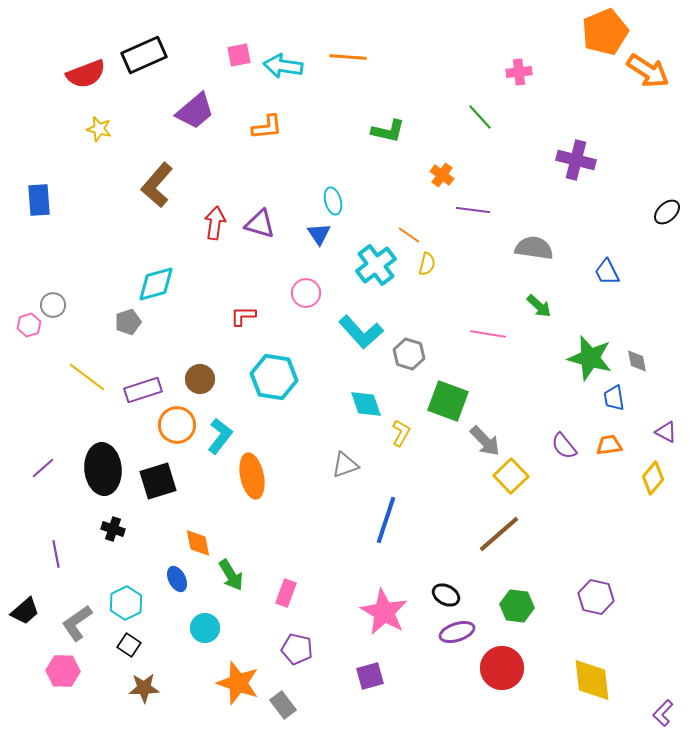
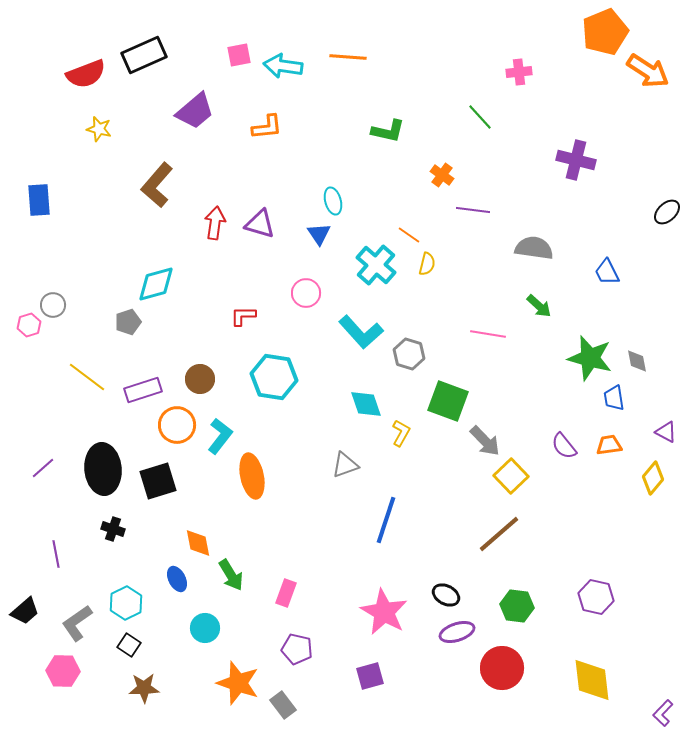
cyan cross at (376, 265): rotated 12 degrees counterclockwise
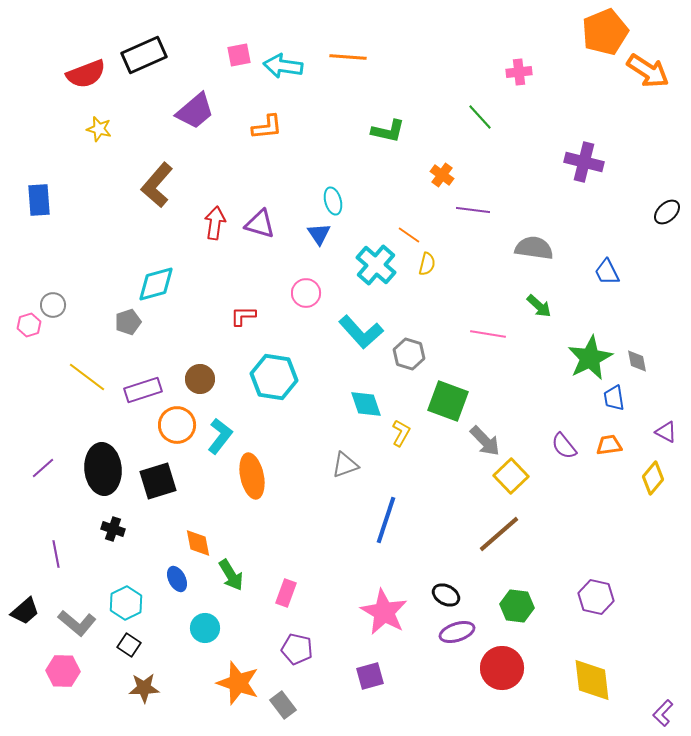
purple cross at (576, 160): moved 8 px right, 2 px down
green star at (590, 358): rotated 30 degrees clockwise
gray L-shape at (77, 623): rotated 105 degrees counterclockwise
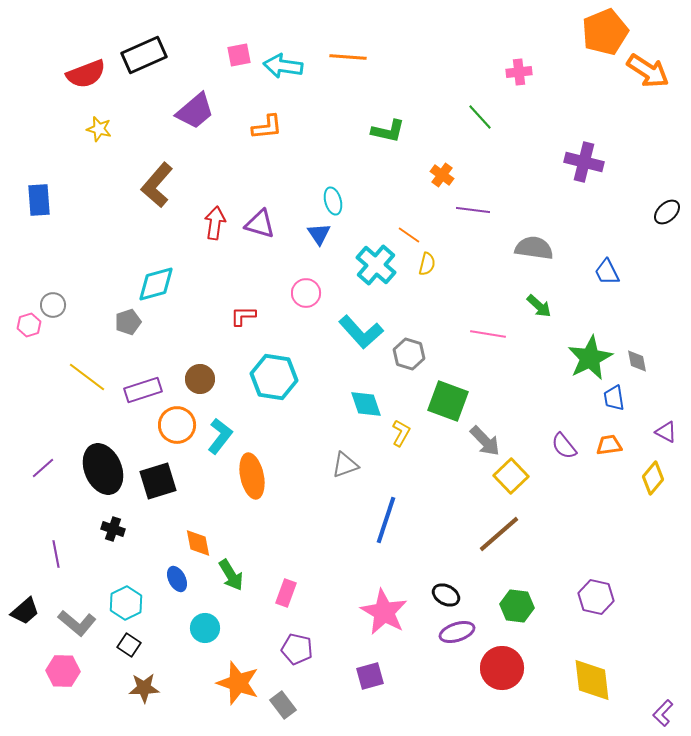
black ellipse at (103, 469): rotated 18 degrees counterclockwise
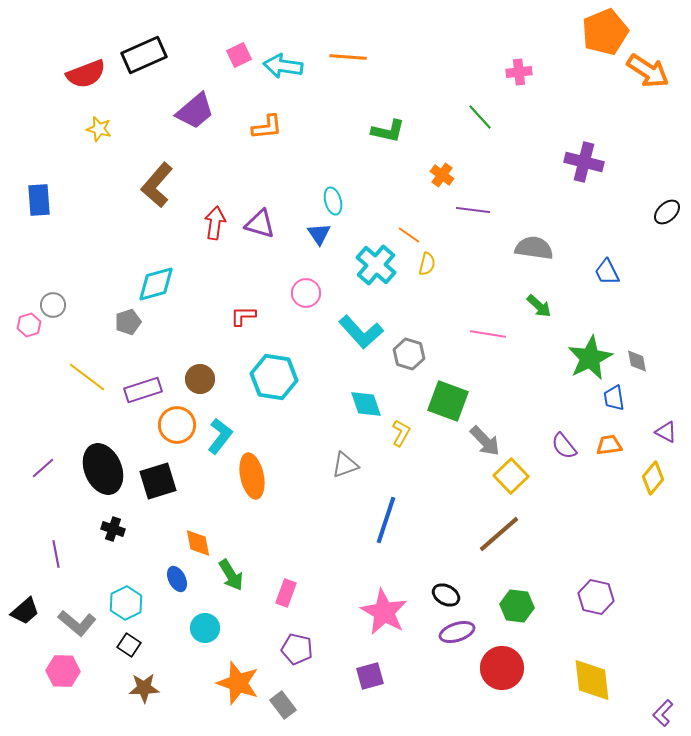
pink square at (239, 55): rotated 15 degrees counterclockwise
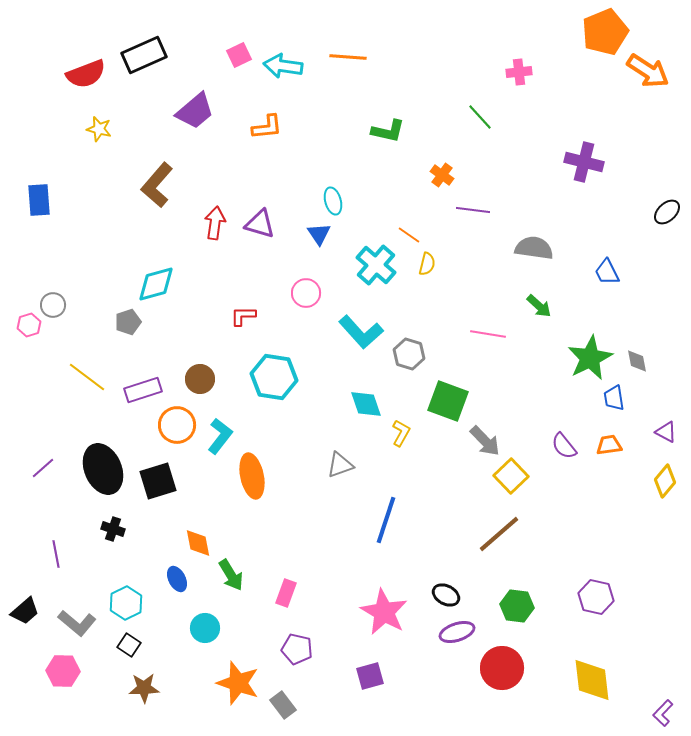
gray triangle at (345, 465): moved 5 px left
yellow diamond at (653, 478): moved 12 px right, 3 px down
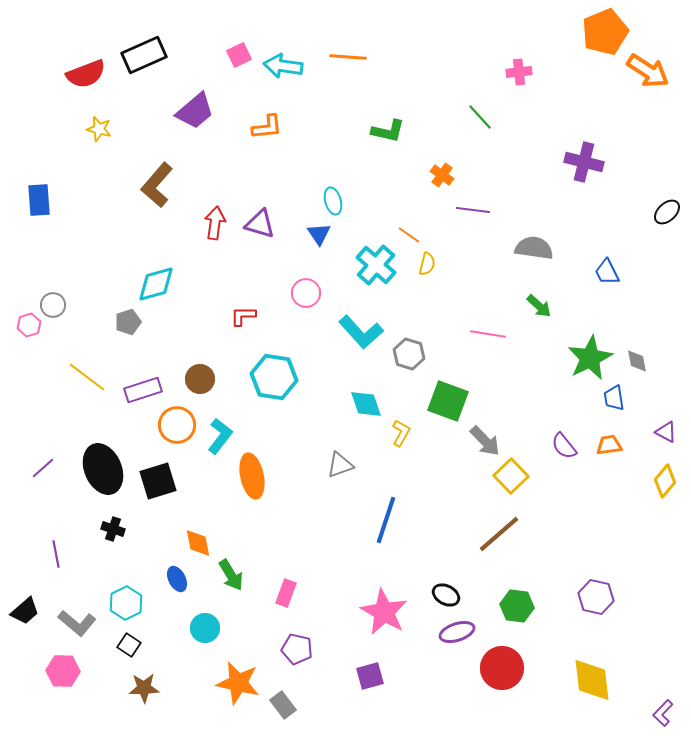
orange star at (238, 683): rotated 6 degrees counterclockwise
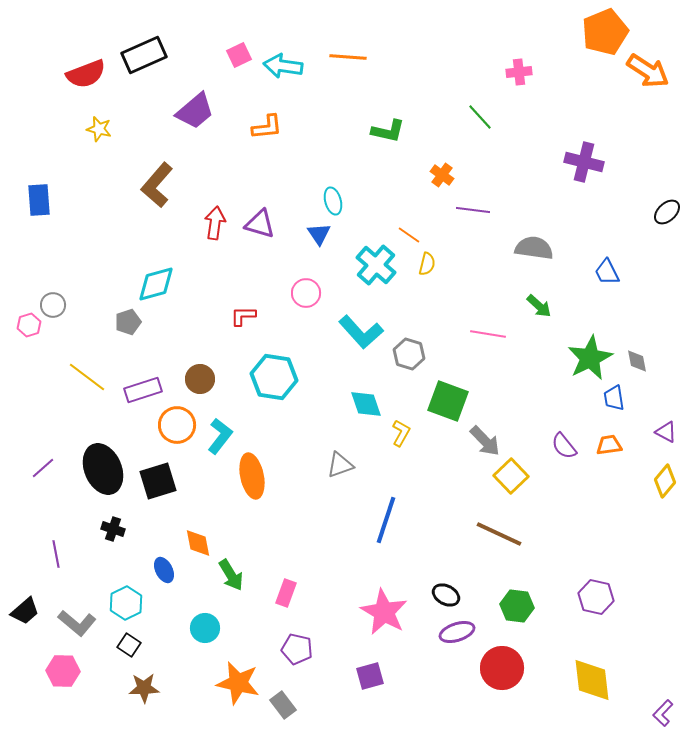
brown line at (499, 534): rotated 66 degrees clockwise
blue ellipse at (177, 579): moved 13 px left, 9 px up
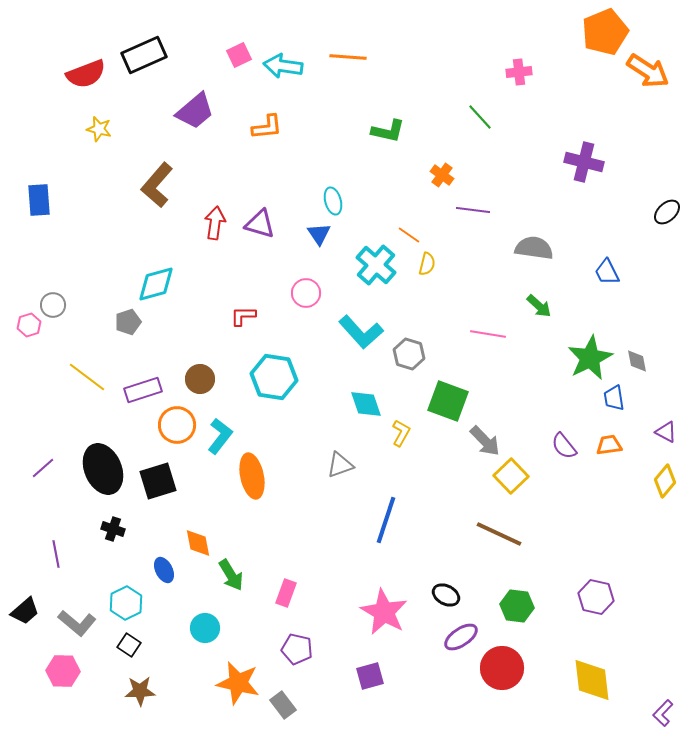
purple ellipse at (457, 632): moved 4 px right, 5 px down; rotated 16 degrees counterclockwise
brown star at (144, 688): moved 4 px left, 3 px down
